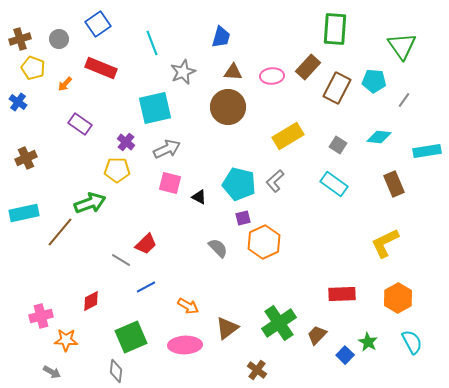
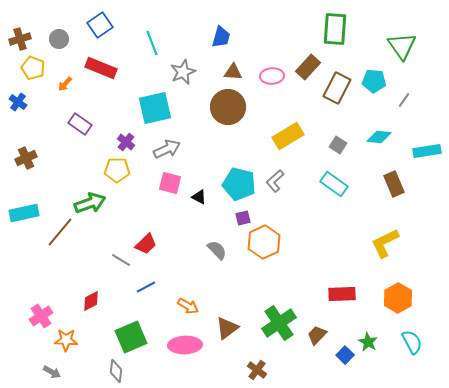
blue square at (98, 24): moved 2 px right, 1 px down
gray semicircle at (218, 248): moved 1 px left, 2 px down
pink cross at (41, 316): rotated 20 degrees counterclockwise
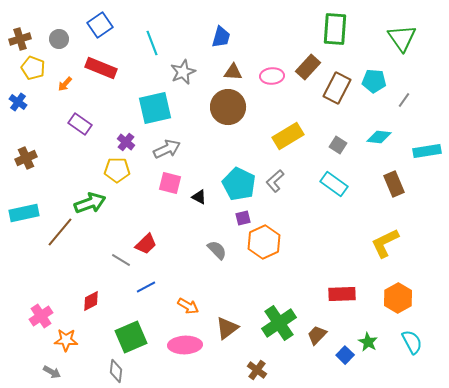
green triangle at (402, 46): moved 8 px up
cyan pentagon at (239, 184): rotated 12 degrees clockwise
